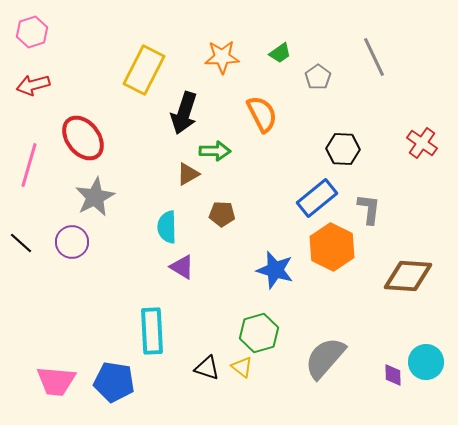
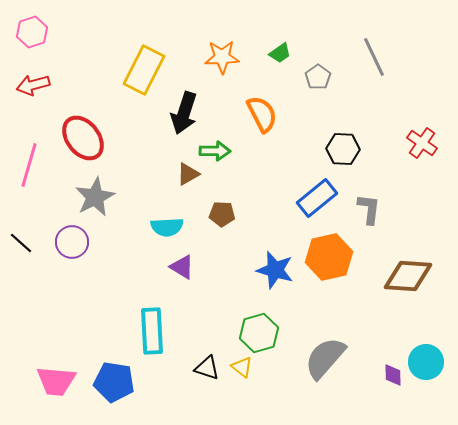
cyan semicircle: rotated 92 degrees counterclockwise
orange hexagon: moved 3 px left, 10 px down; rotated 21 degrees clockwise
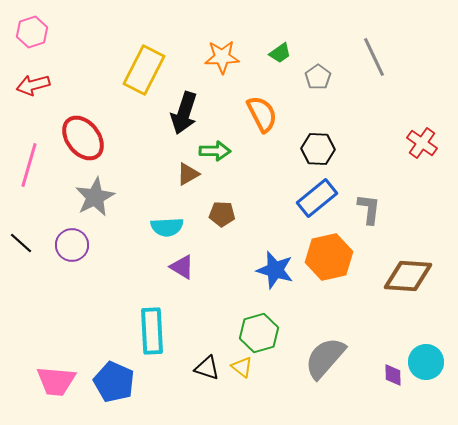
black hexagon: moved 25 px left
purple circle: moved 3 px down
blue pentagon: rotated 15 degrees clockwise
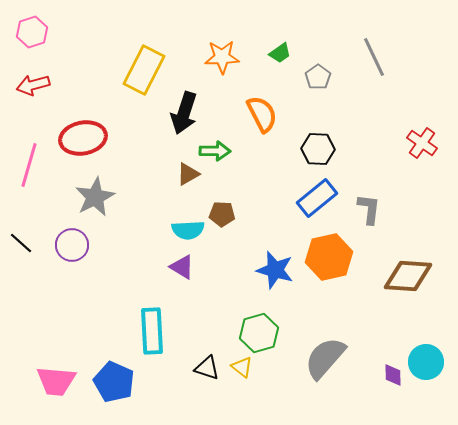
red ellipse: rotated 63 degrees counterclockwise
cyan semicircle: moved 21 px right, 3 px down
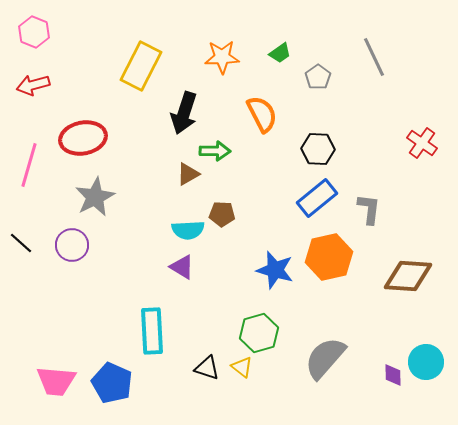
pink hexagon: moved 2 px right; rotated 20 degrees counterclockwise
yellow rectangle: moved 3 px left, 4 px up
blue pentagon: moved 2 px left, 1 px down
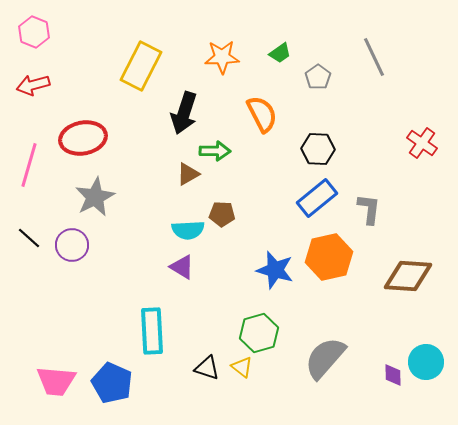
black line: moved 8 px right, 5 px up
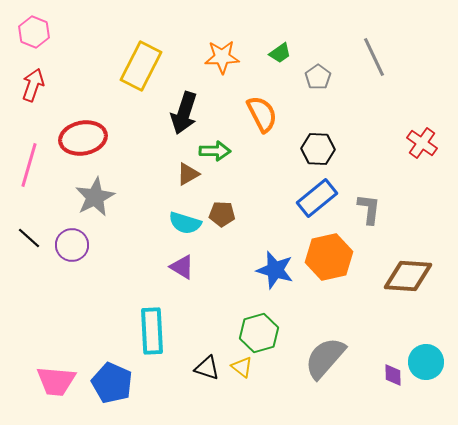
red arrow: rotated 124 degrees clockwise
cyan semicircle: moved 3 px left, 7 px up; rotated 20 degrees clockwise
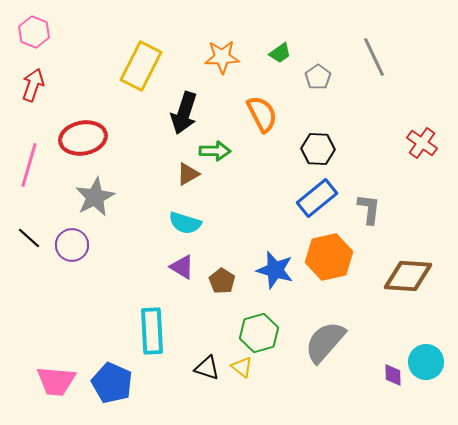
brown pentagon: moved 67 px down; rotated 30 degrees clockwise
gray semicircle: moved 16 px up
